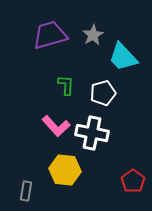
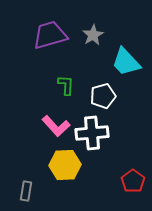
cyan trapezoid: moved 3 px right, 5 px down
white pentagon: moved 3 px down
white cross: rotated 16 degrees counterclockwise
yellow hexagon: moved 5 px up; rotated 8 degrees counterclockwise
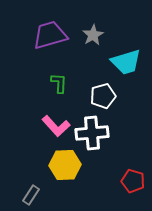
cyan trapezoid: rotated 64 degrees counterclockwise
green L-shape: moved 7 px left, 2 px up
red pentagon: rotated 20 degrees counterclockwise
gray rectangle: moved 5 px right, 4 px down; rotated 24 degrees clockwise
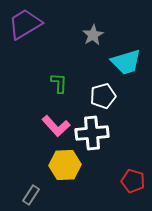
purple trapezoid: moved 25 px left, 11 px up; rotated 15 degrees counterclockwise
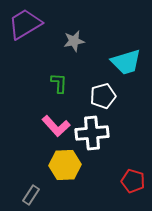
gray star: moved 19 px left, 6 px down; rotated 20 degrees clockwise
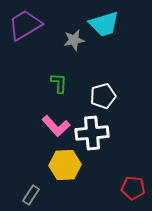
purple trapezoid: moved 1 px down
gray star: moved 1 px up
cyan trapezoid: moved 22 px left, 38 px up
red pentagon: moved 7 px down; rotated 10 degrees counterclockwise
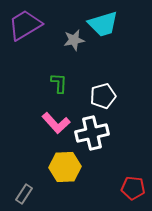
cyan trapezoid: moved 1 px left
pink L-shape: moved 3 px up
white cross: rotated 8 degrees counterclockwise
yellow hexagon: moved 2 px down
gray rectangle: moved 7 px left, 1 px up
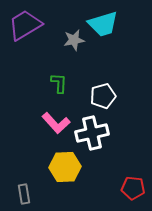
gray rectangle: rotated 42 degrees counterclockwise
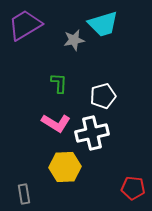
pink L-shape: rotated 16 degrees counterclockwise
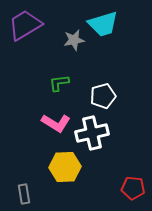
green L-shape: rotated 100 degrees counterclockwise
